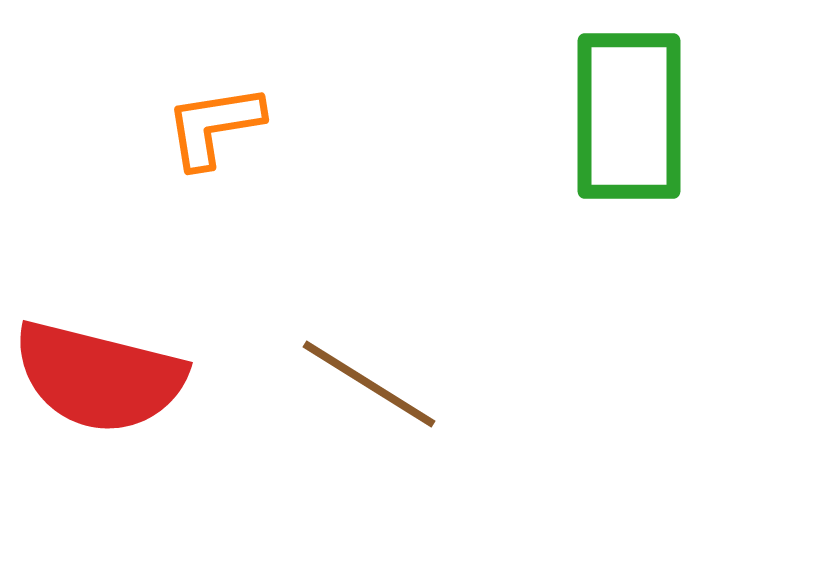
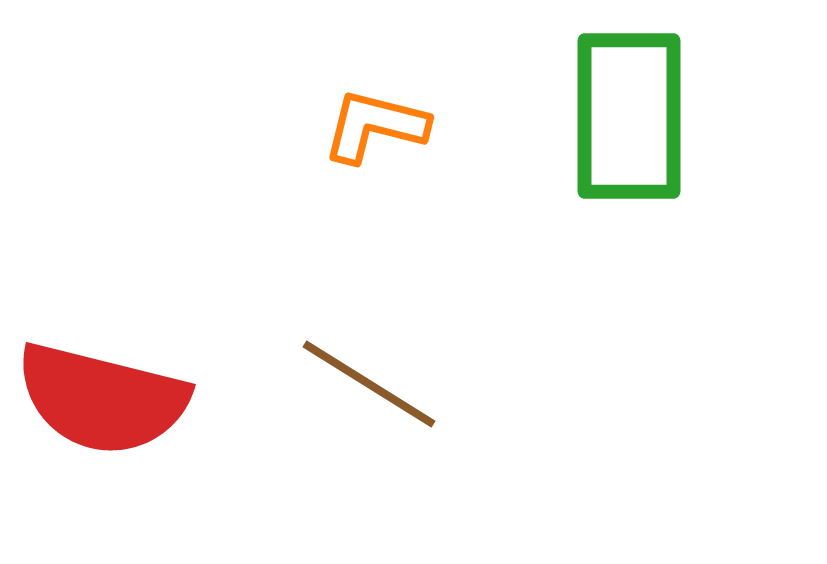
orange L-shape: moved 161 px right; rotated 23 degrees clockwise
red semicircle: moved 3 px right, 22 px down
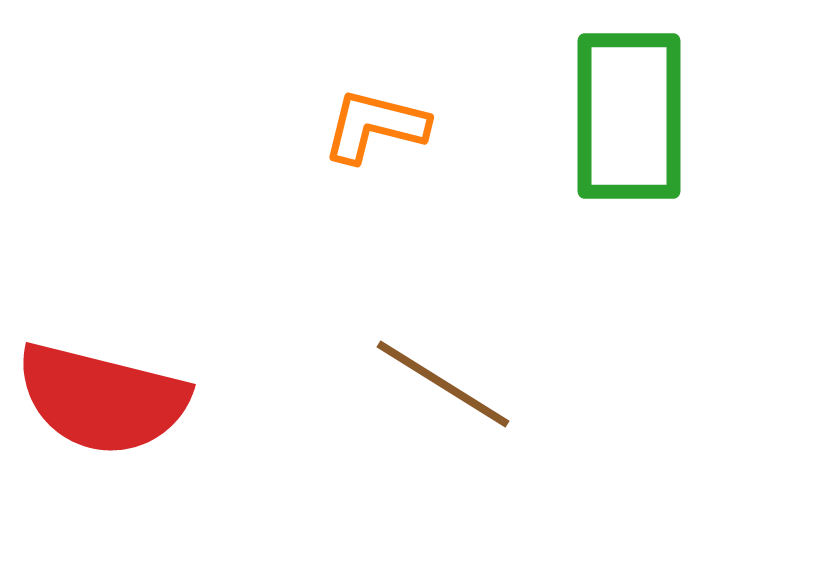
brown line: moved 74 px right
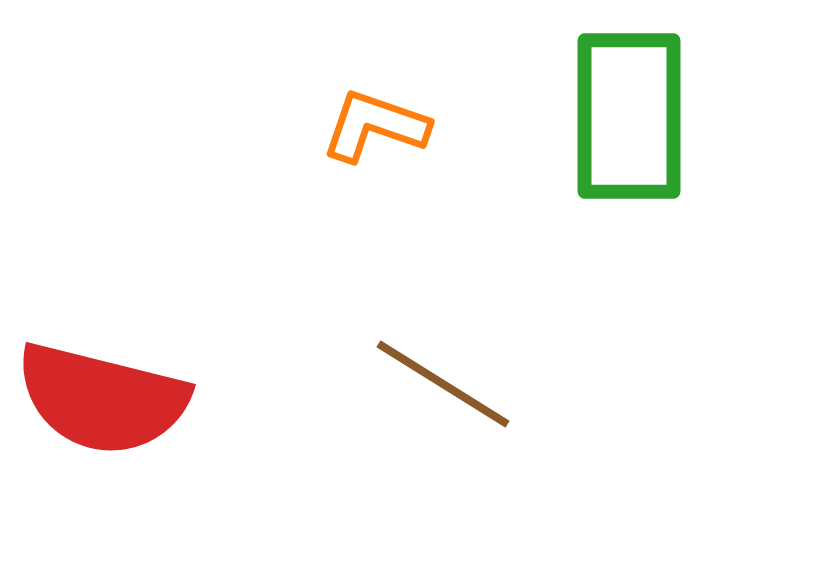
orange L-shape: rotated 5 degrees clockwise
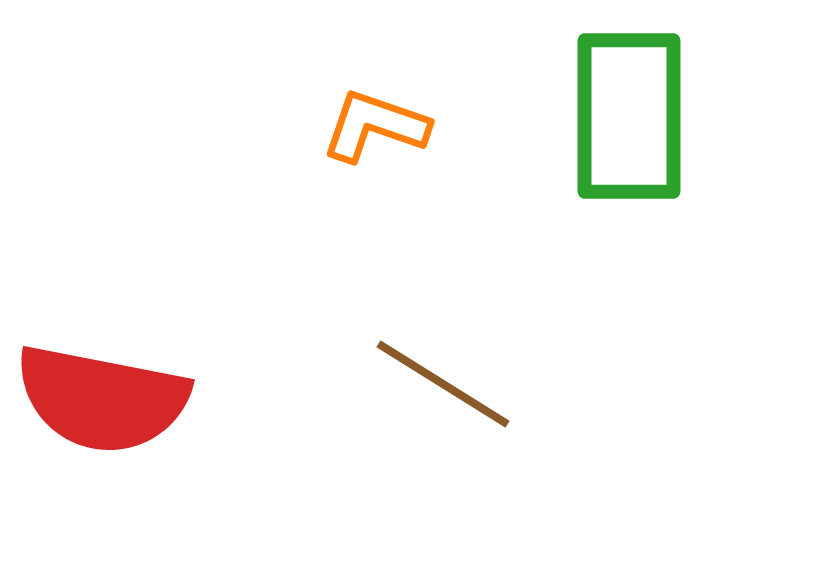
red semicircle: rotated 3 degrees counterclockwise
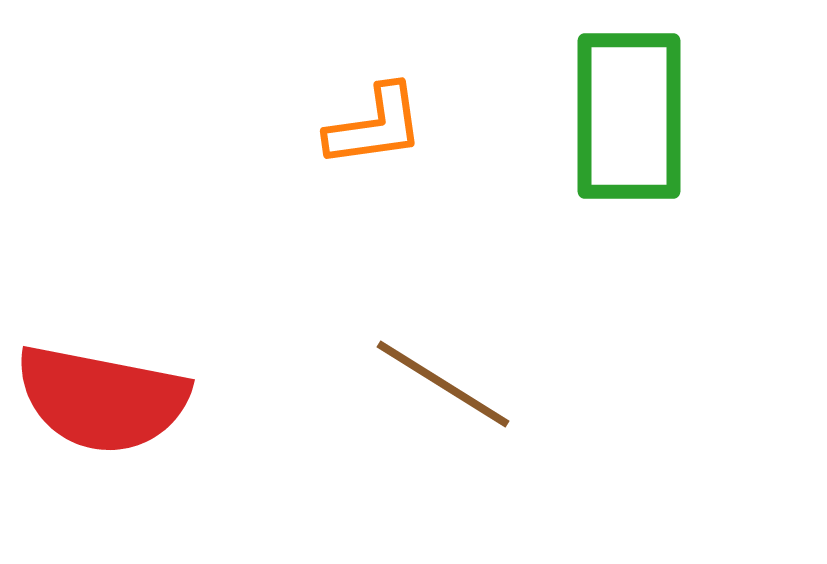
orange L-shape: rotated 153 degrees clockwise
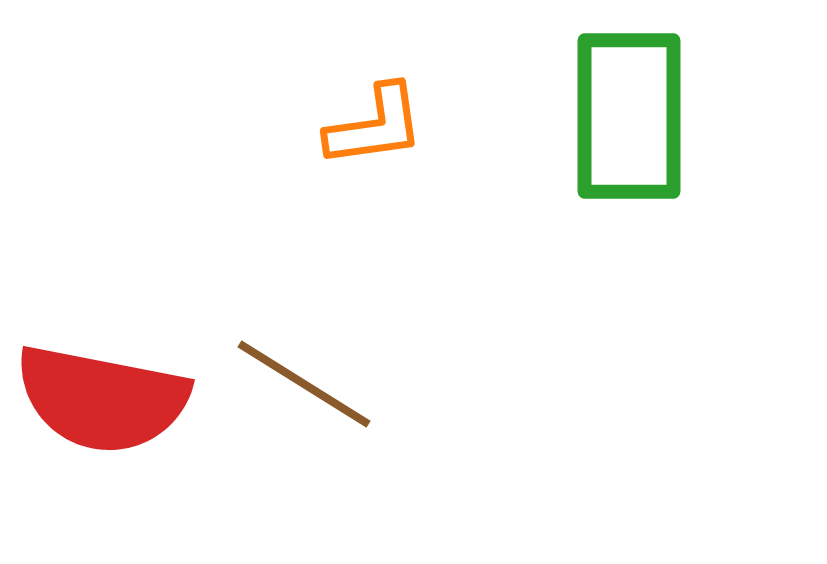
brown line: moved 139 px left
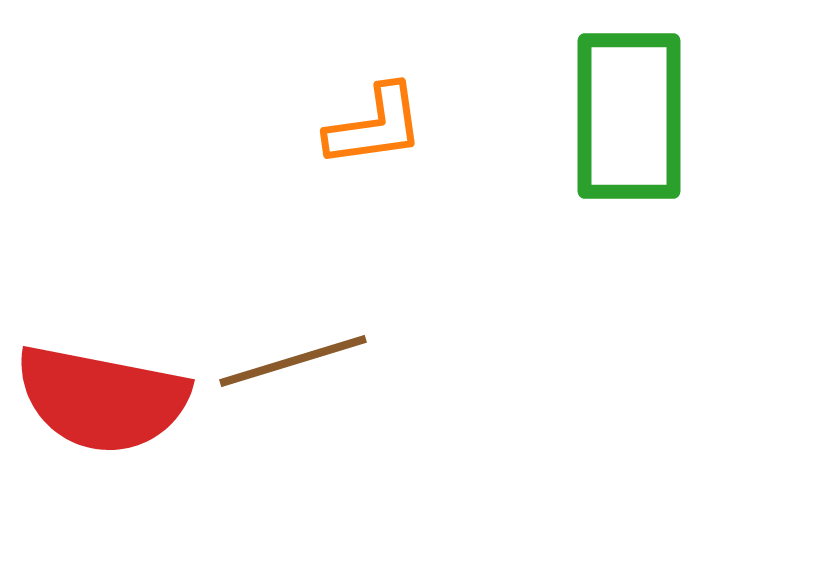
brown line: moved 11 px left, 23 px up; rotated 49 degrees counterclockwise
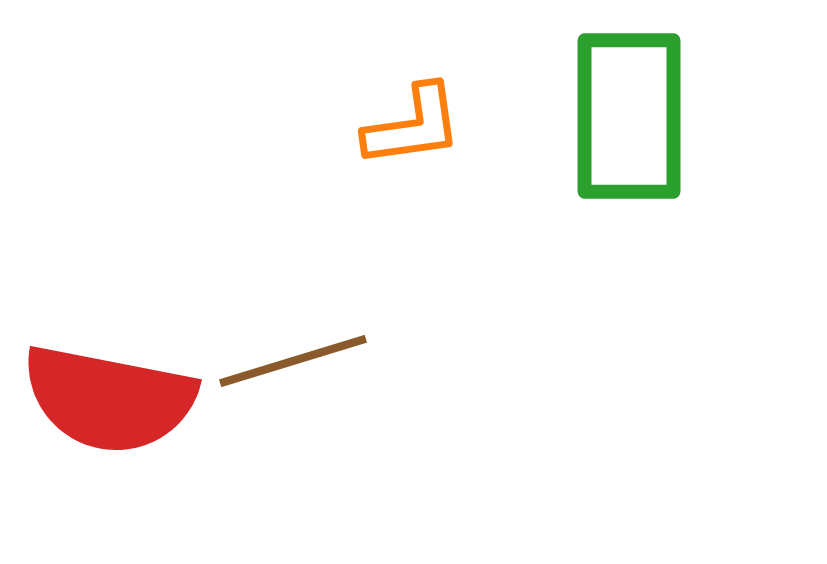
orange L-shape: moved 38 px right
red semicircle: moved 7 px right
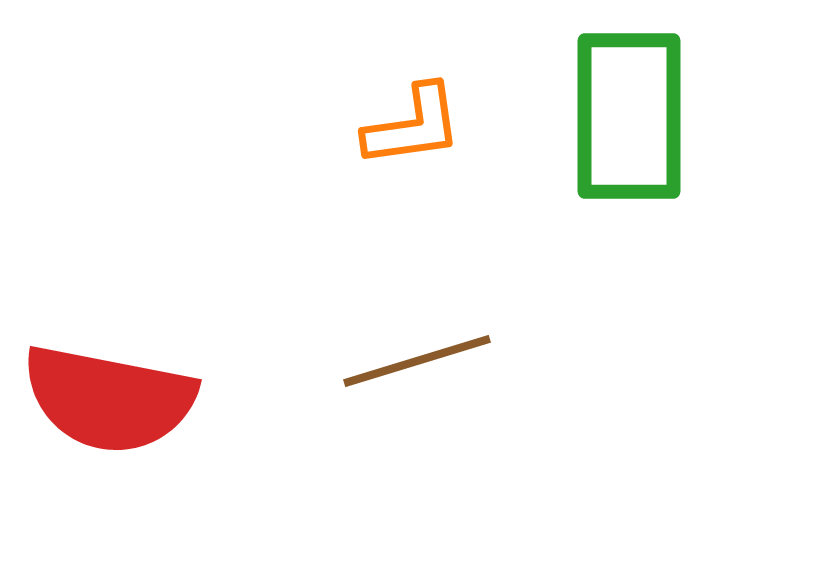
brown line: moved 124 px right
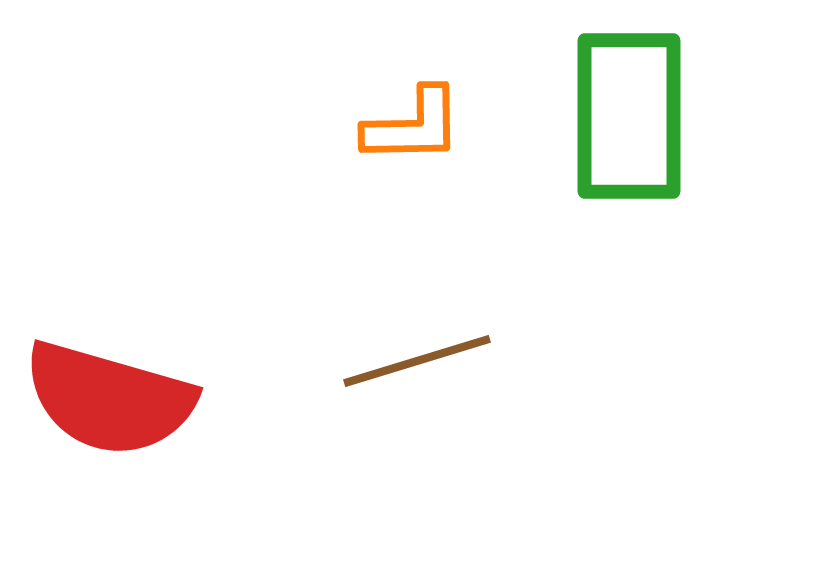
orange L-shape: rotated 7 degrees clockwise
red semicircle: rotated 5 degrees clockwise
